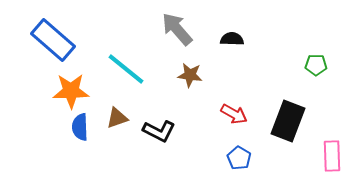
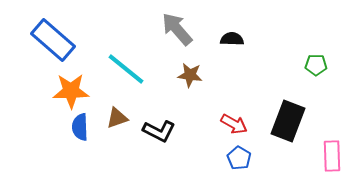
red arrow: moved 10 px down
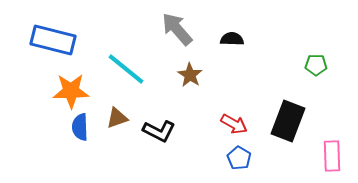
blue rectangle: rotated 27 degrees counterclockwise
brown star: rotated 25 degrees clockwise
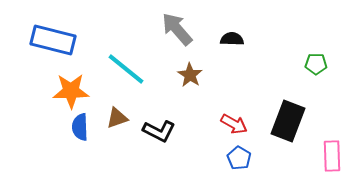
green pentagon: moved 1 px up
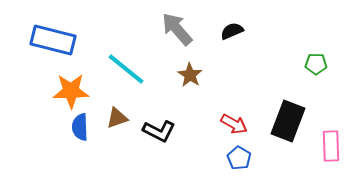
black semicircle: moved 8 px up; rotated 25 degrees counterclockwise
pink rectangle: moved 1 px left, 10 px up
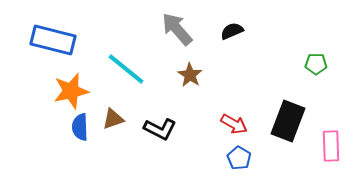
orange star: rotated 12 degrees counterclockwise
brown triangle: moved 4 px left, 1 px down
black L-shape: moved 1 px right, 2 px up
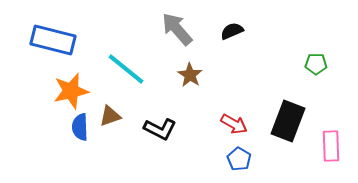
brown triangle: moved 3 px left, 3 px up
blue pentagon: moved 1 px down
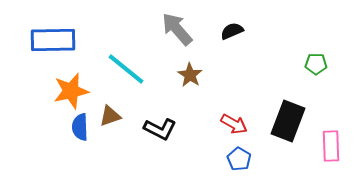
blue rectangle: rotated 15 degrees counterclockwise
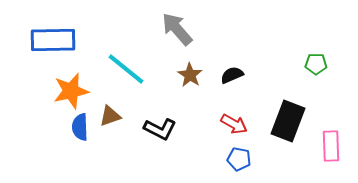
black semicircle: moved 44 px down
blue pentagon: rotated 20 degrees counterclockwise
